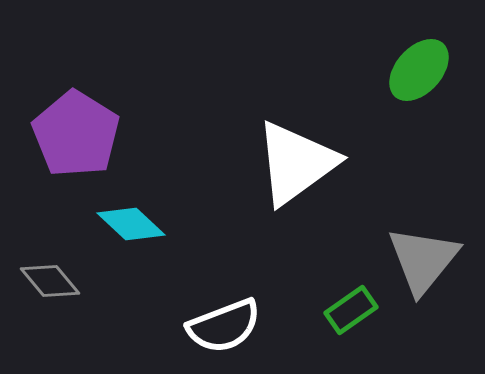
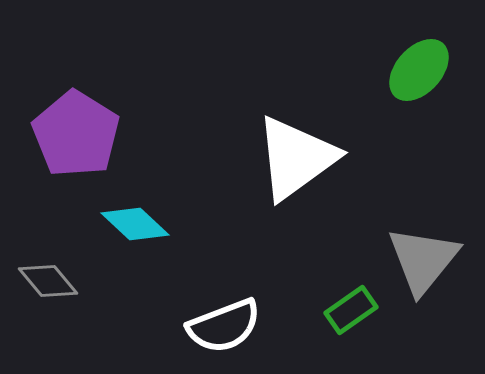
white triangle: moved 5 px up
cyan diamond: moved 4 px right
gray diamond: moved 2 px left
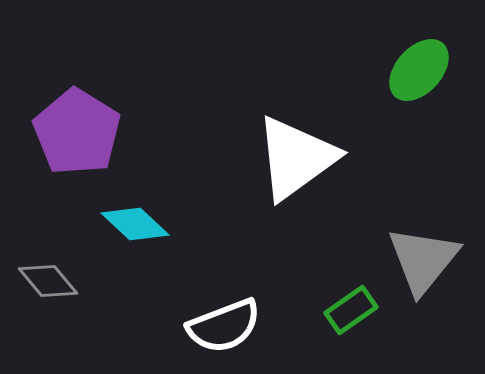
purple pentagon: moved 1 px right, 2 px up
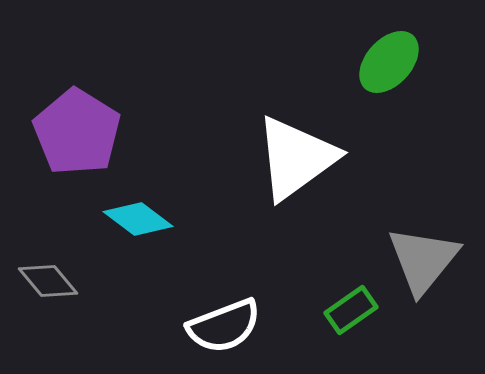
green ellipse: moved 30 px left, 8 px up
cyan diamond: moved 3 px right, 5 px up; rotated 6 degrees counterclockwise
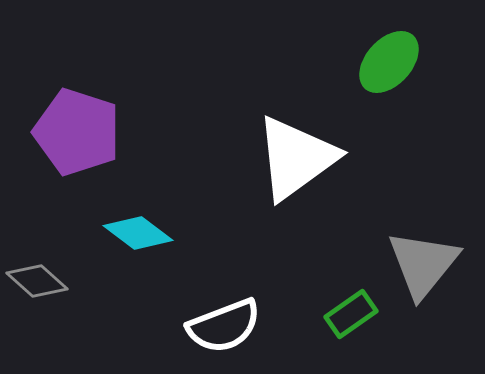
purple pentagon: rotated 14 degrees counterclockwise
cyan diamond: moved 14 px down
gray triangle: moved 4 px down
gray diamond: moved 11 px left; rotated 8 degrees counterclockwise
green rectangle: moved 4 px down
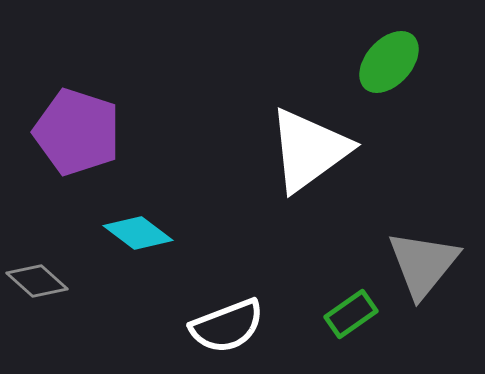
white triangle: moved 13 px right, 8 px up
white semicircle: moved 3 px right
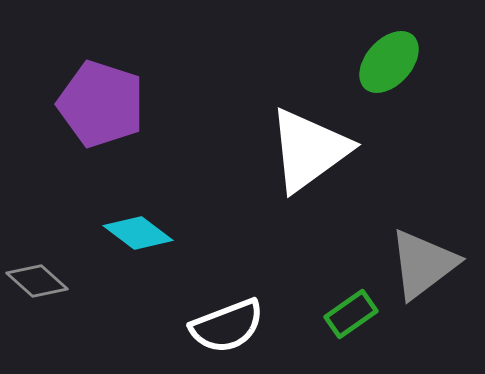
purple pentagon: moved 24 px right, 28 px up
gray triangle: rotated 14 degrees clockwise
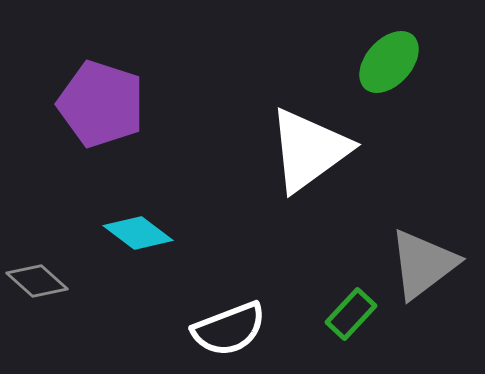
green rectangle: rotated 12 degrees counterclockwise
white semicircle: moved 2 px right, 3 px down
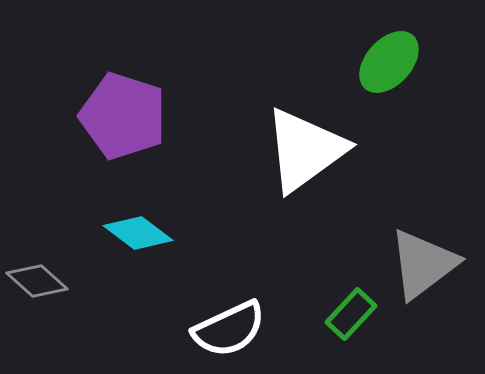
purple pentagon: moved 22 px right, 12 px down
white triangle: moved 4 px left
white semicircle: rotated 4 degrees counterclockwise
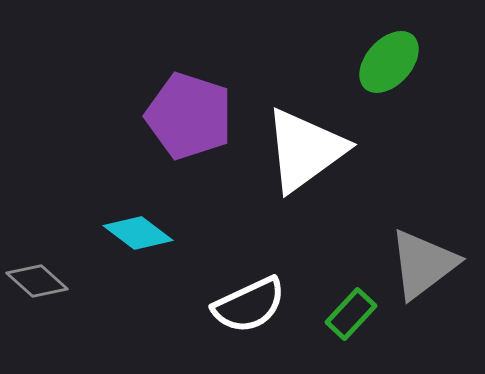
purple pentagon: moved 66 px right
white semicircle: moved 20 px right, 24 px up
